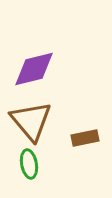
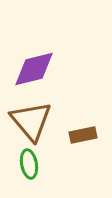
brown rectangle: moved 2 px left, 3 px up
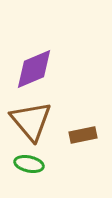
purple diamond: rotated 9 degrees counterclockwise
green ellipse: rotated 68 degrees counterclockwise
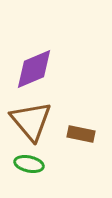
brown rectangle: moved 2 px left, 1 px up; rotated 24 degrees clockwise
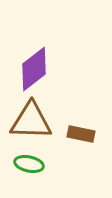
purple diamond: rotated 15 degrees counterclockwise
brown triangle: rotated 48 degrees counterclockwise
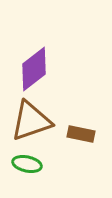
brown triangle: rotated 21 degrees counterclockwise
green ellipse: moved 2 px left
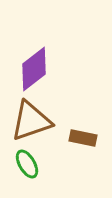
brown rectangle: moved 2 px right, 4 px down
green ellipse: rotated 48 degrees clockwise
